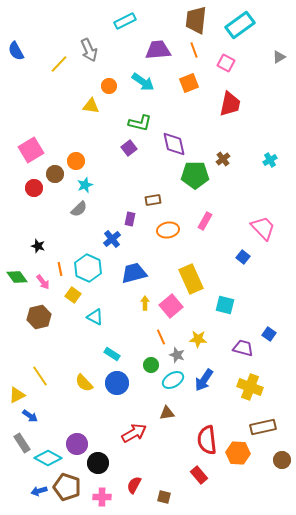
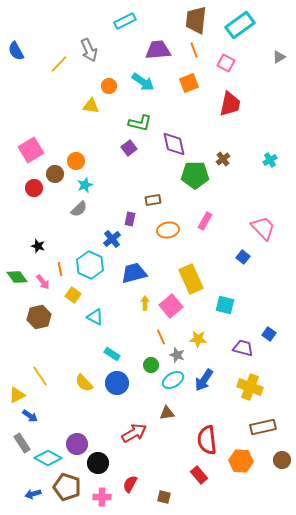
cyan hexagon at (88, 268): moved 2 px right, 3 px up
orange hexagon at (238, 453): moved 3 px right, 8 px down
red semicircle at (134, 485): moved 4 px left, 1 px up
blue arrow at (39, 491): moved 6 px left, 3 px down
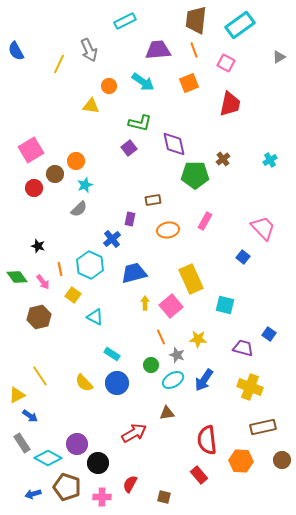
yellow line at (59, 64): rotated 18 degrees counterclockwise
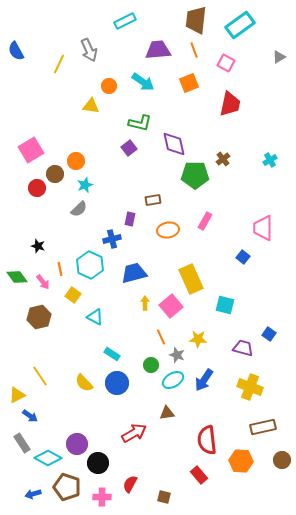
red circle at (34, 188): moved 3 px right
pink trapezoid at (263, 228): rotated 136 degrees counterclockwise
blue cross at (112, 239): rotated 24 degrees clockwise
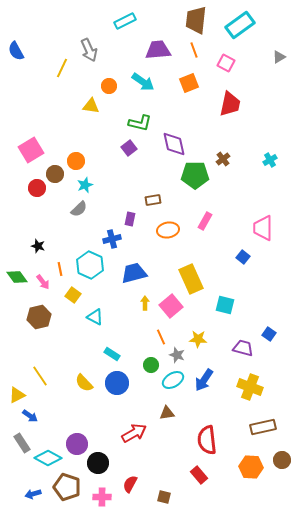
yellow line at (59, 64): moved 3 px right, 4 px down
orange hexagon at (241, 461): moved 10 px right, 6 px down
